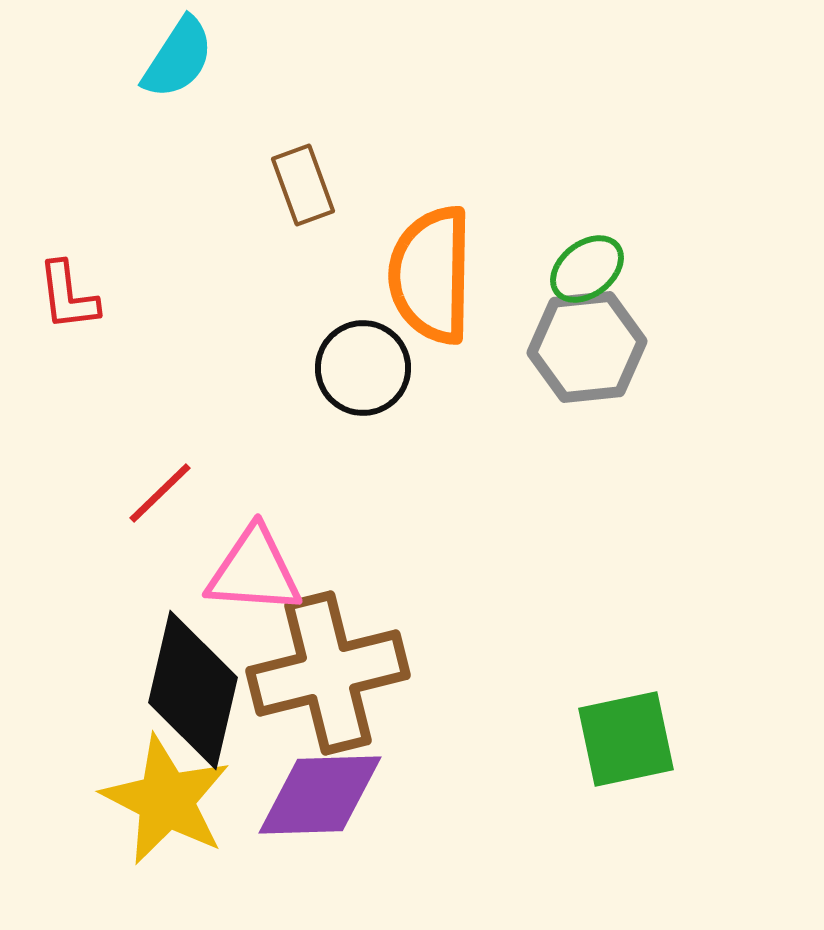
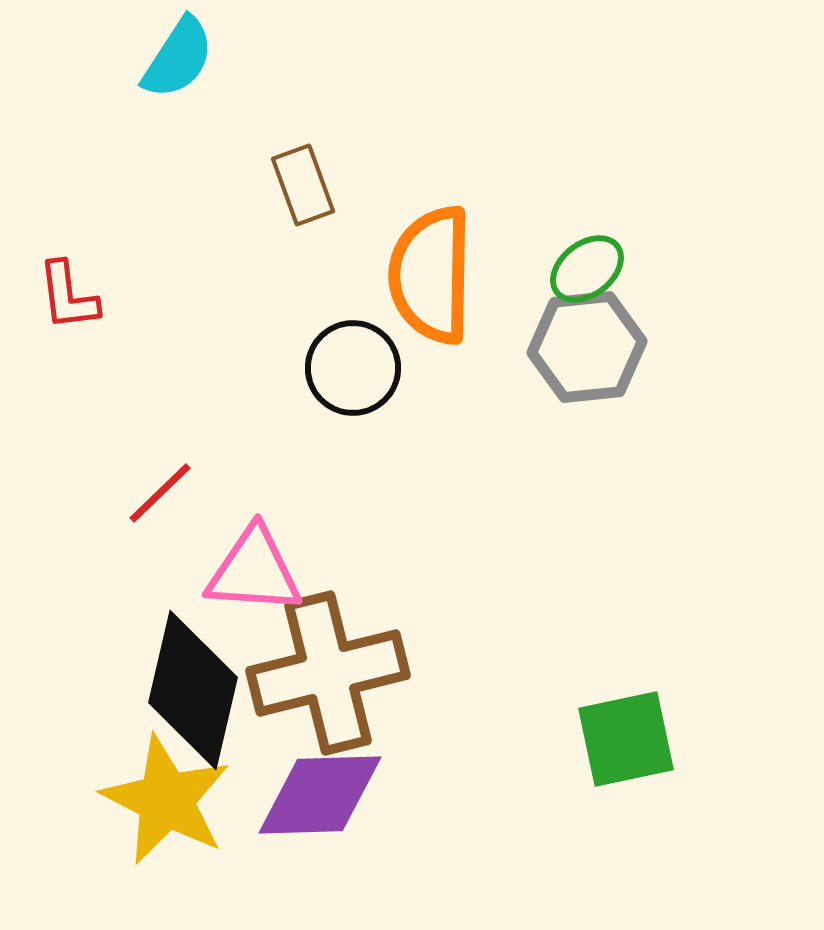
black circle: moved 10 px left
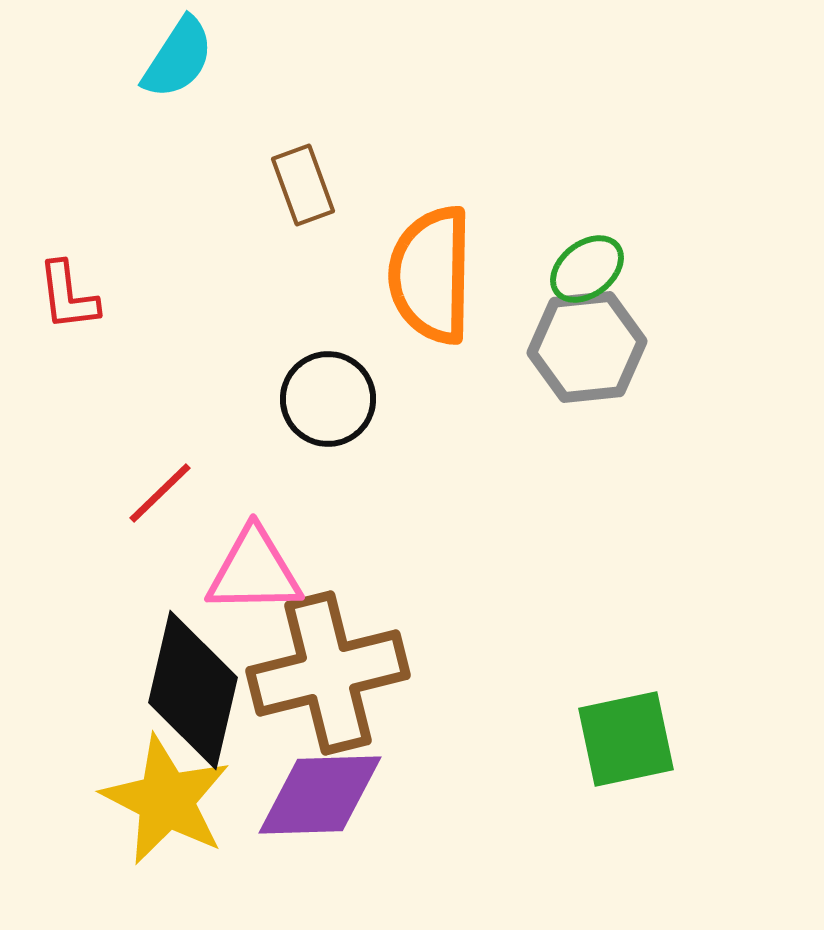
black circle: moved 25 px left, 31 px down
pink triangle: rotated 5 degrees counterclockwise
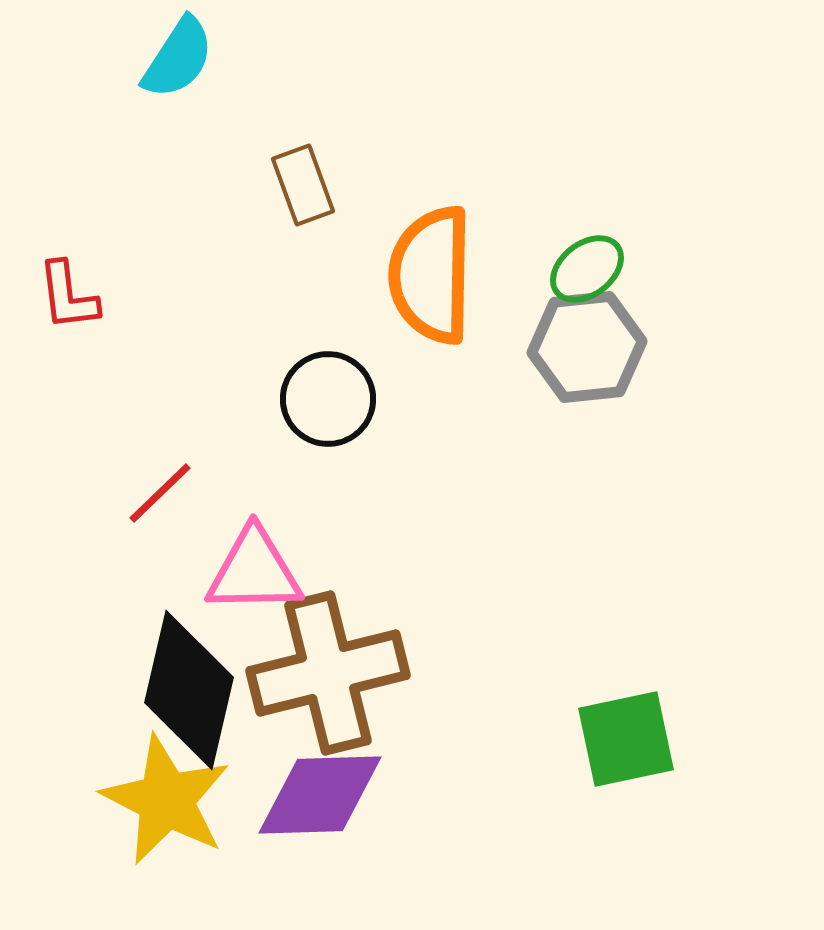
black diamond: moved 4 px left
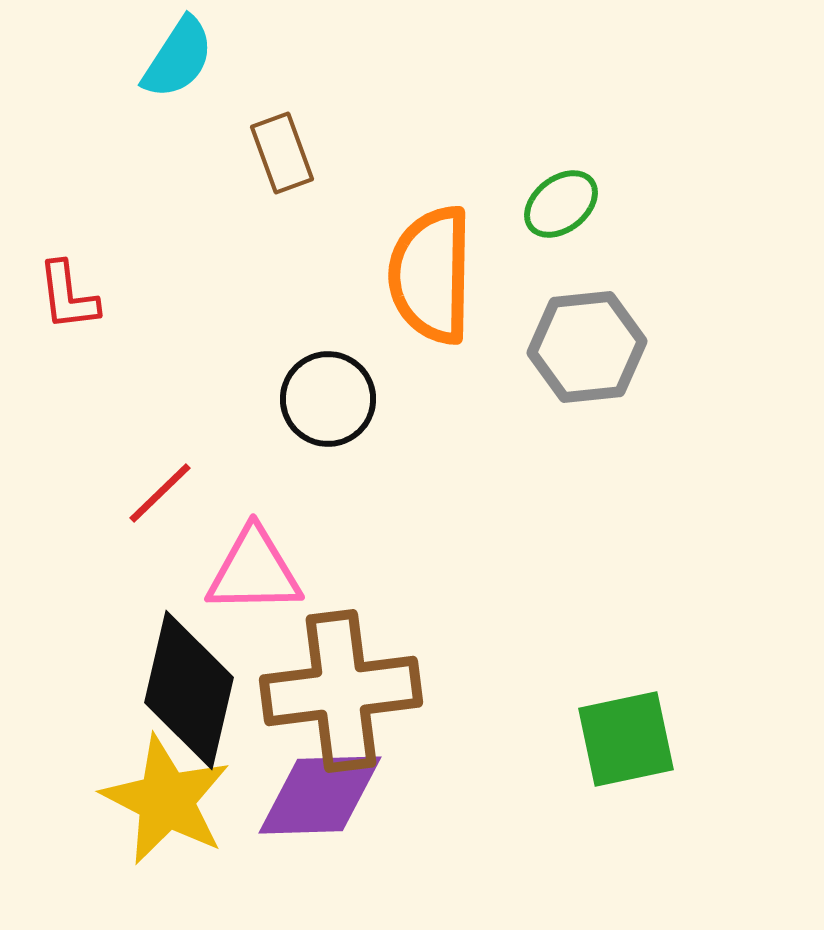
brown rectangle: moved 21 px left, 32 px up
green ellipse: moved 26 px left, 65 px up
brown cross: moved 13 px right, 18 px down; rotated 7 degrees clockwise
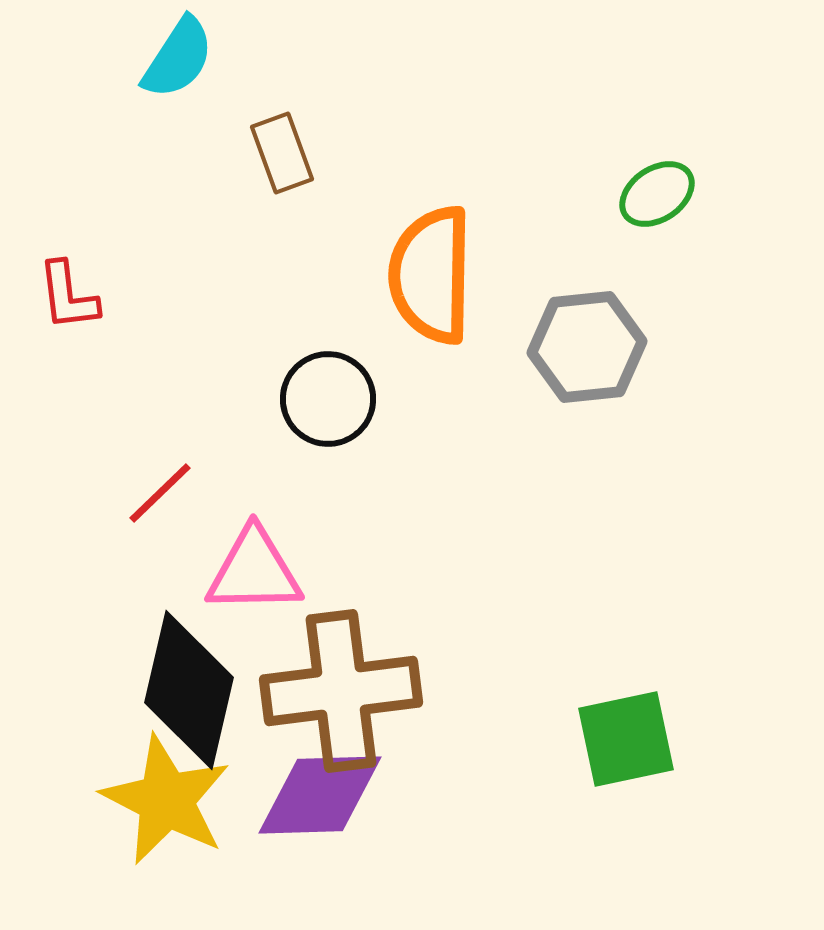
green ellipse: moved 96 px right, 10 px up; rotated 4 degrees clockwise
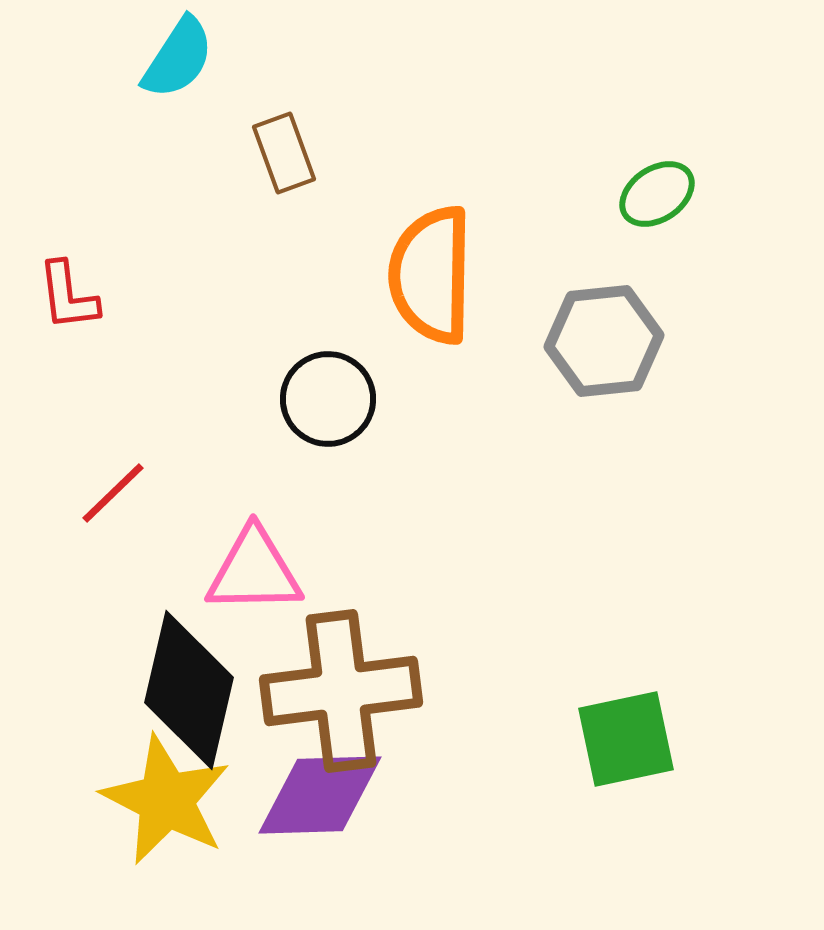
brown rectangle: moved 2 px right
gray hexagon: moved 17 px right, 6 px up
red line: moved 47 px left
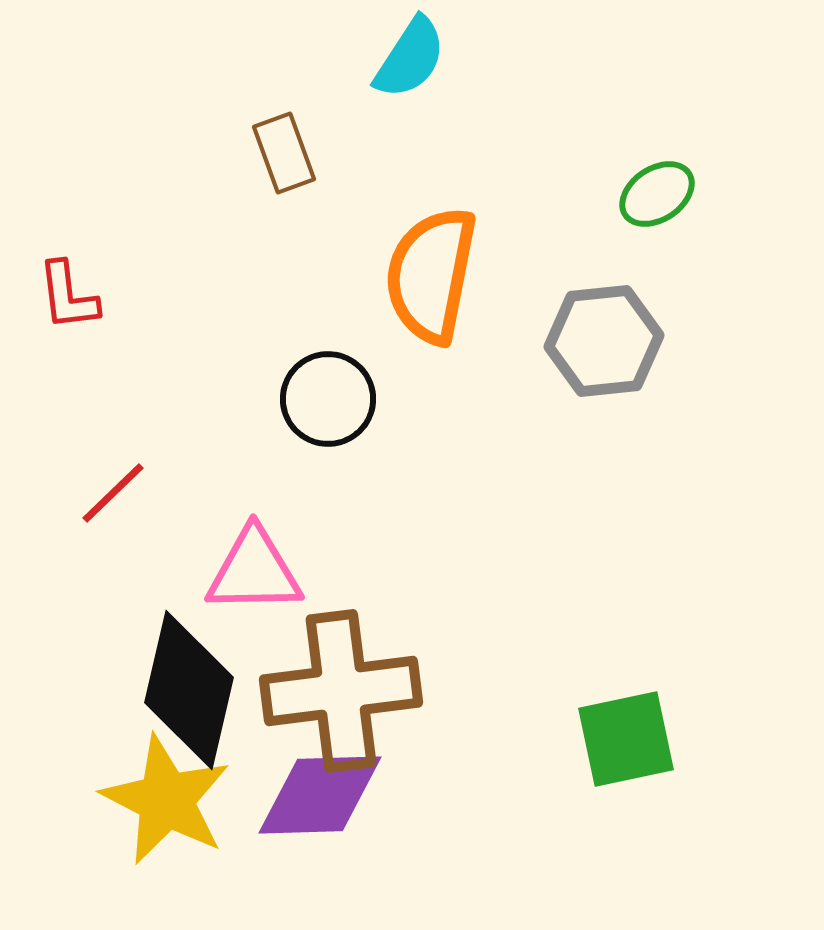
cyan semicircle: moved 232 px right
orange semicircle: rotated 10 degrees clockwise
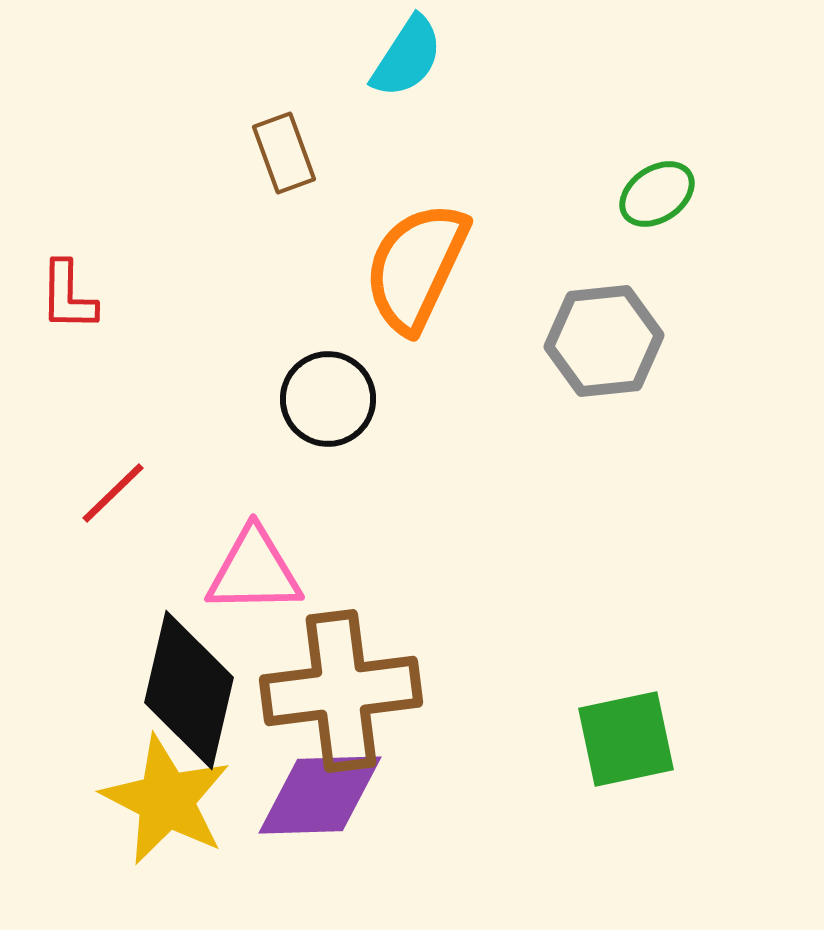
cyan semicircle: moved 3 px left, 1 px up
orange semicircle: moved 15 px left, 8 px up; rotated 14 degrees clockwise
red L-shape: rotated 8 degrees clockwise
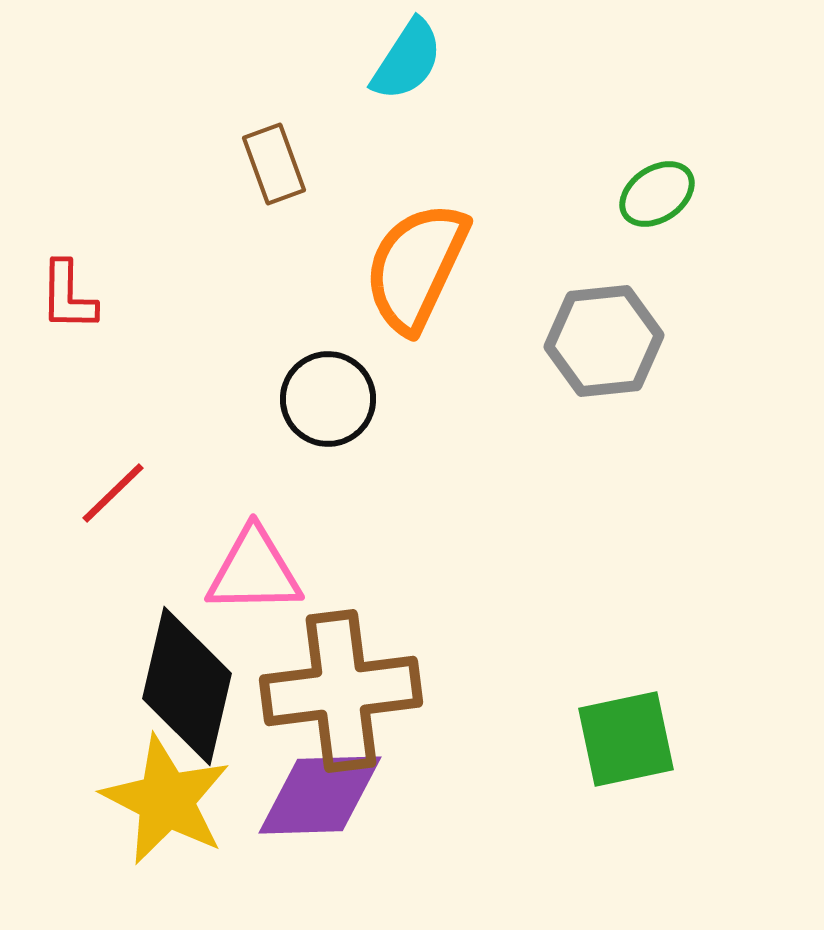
cyan semicircle: moved 3 px down
brown rectangle: moved 10 px left, 11 px down
black diamond: moved 2 px left, 4 px up
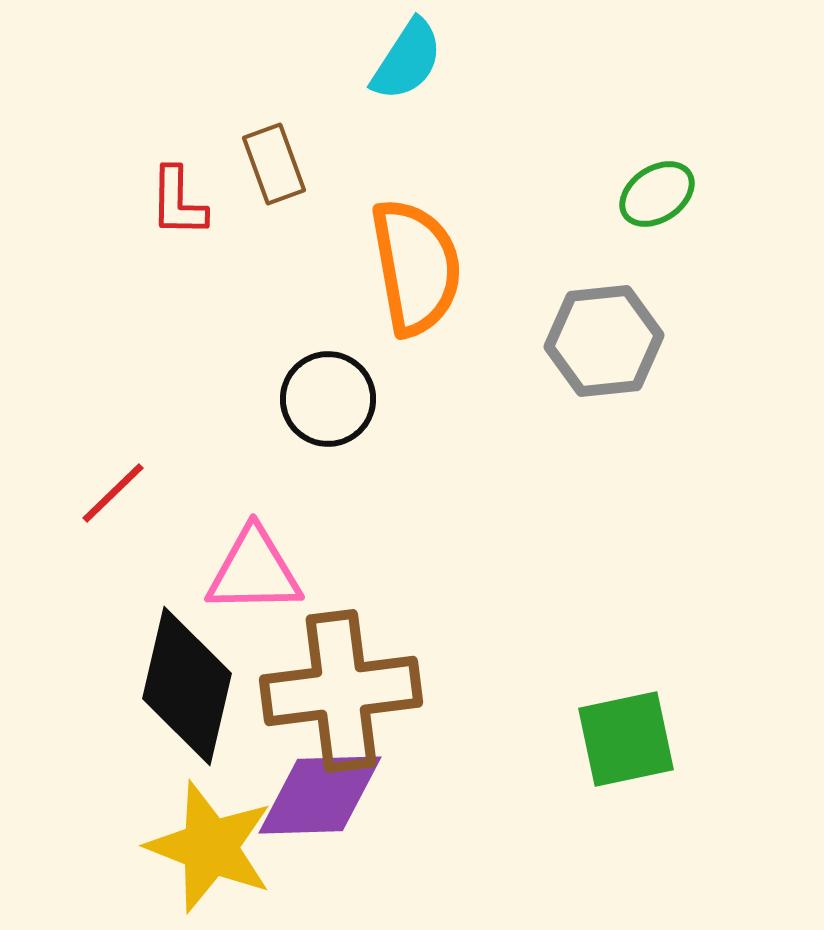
orange semicircle: rotated 145 degrees clockwise
red L-shape: moved 110 px right, 94 px up
yellow star: moved 44 px right, 47 px down; rotated 6 degrees counterclockwise
